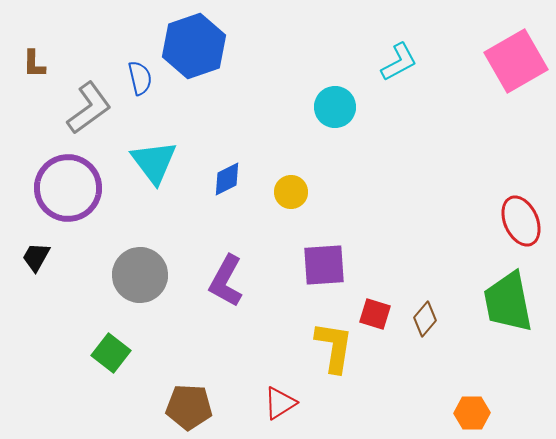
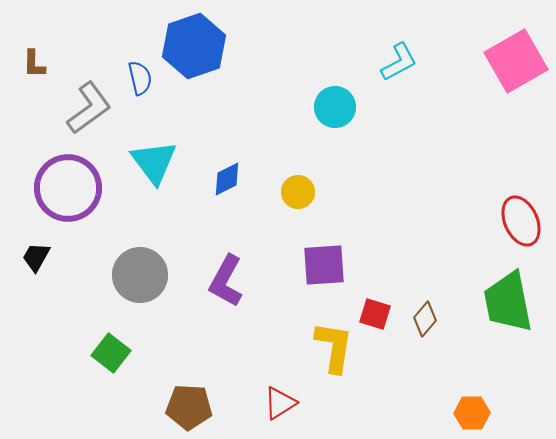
yellow circle: moved 7 px right
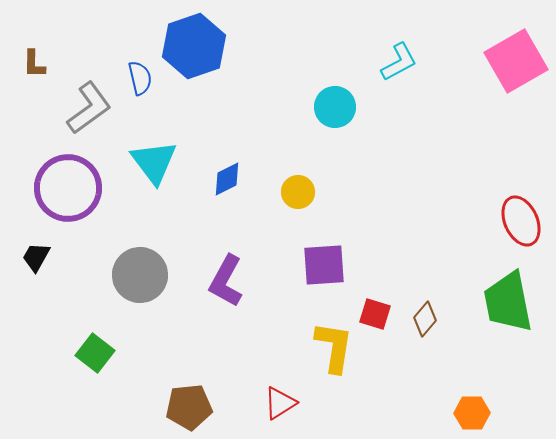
green square: moved 16 px left
brown pentagon: rotated 9 degrees counterclockwise
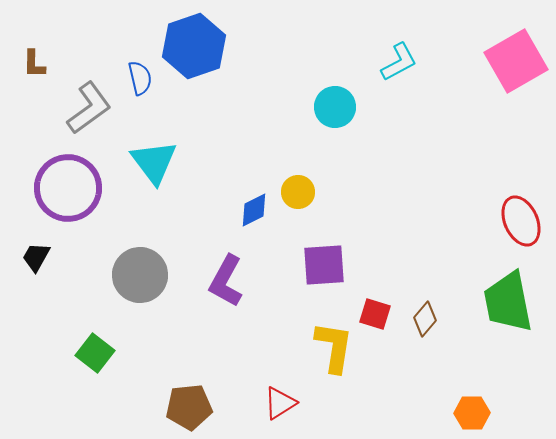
blue diamond: moved 27 px right, 31 px down
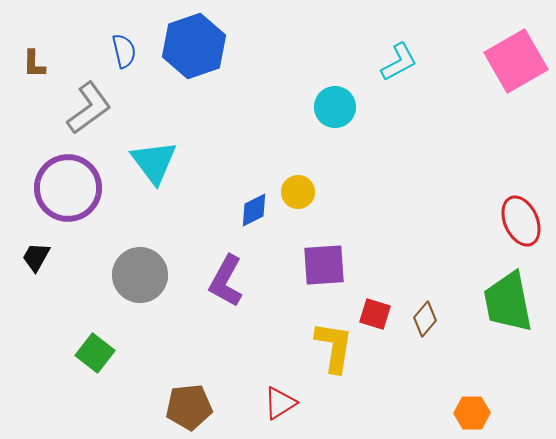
blue semicircle: moved 16 px left, 27 px up
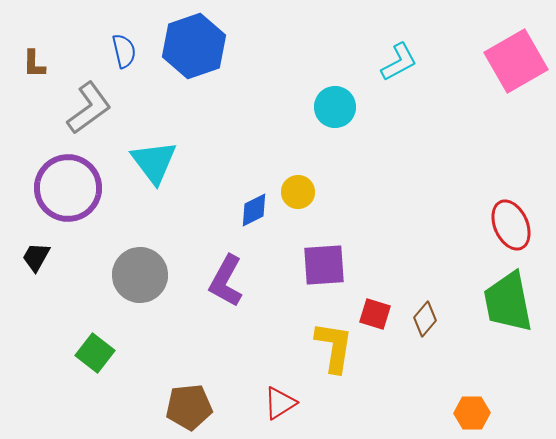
red ellipse: moved 10 px left, 4 px down
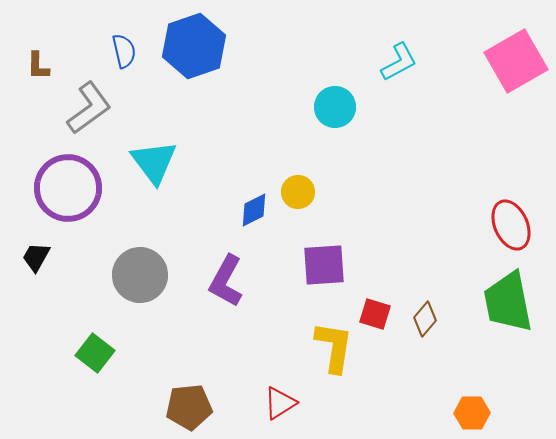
brown L-shape: moved 4 px right, 2 px down
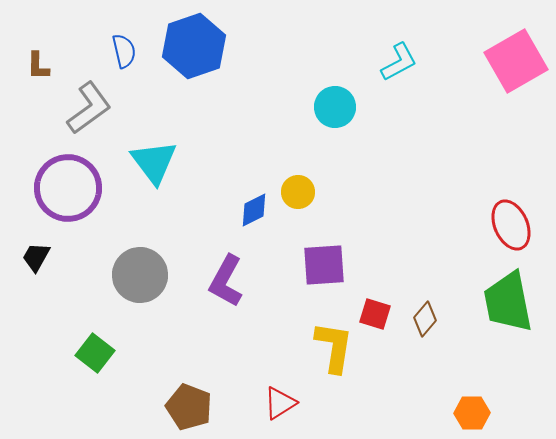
brown pentagon: rotated 27 degrees clockwise
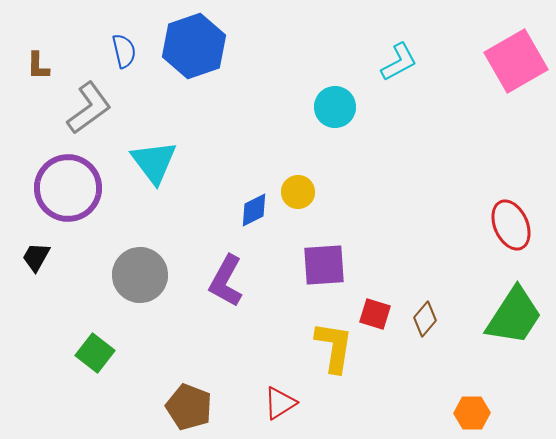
green trapezoid: moved 6 px right, 14 px down; rotated 136 degrees counterclockwise
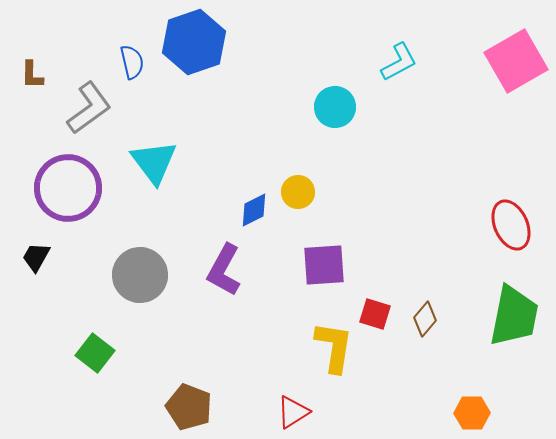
blue hexagon: moved 4 px up
blue semicircle: moved 8 px right, 11 px down
brown L-shape: moved 6 px left, 9 px down
purple L-shape: moved 2 px left, 11 px up
green trapezoid: rotated 22 degrees counterclockwise
red triangle: moved 13 px right, 9 px down
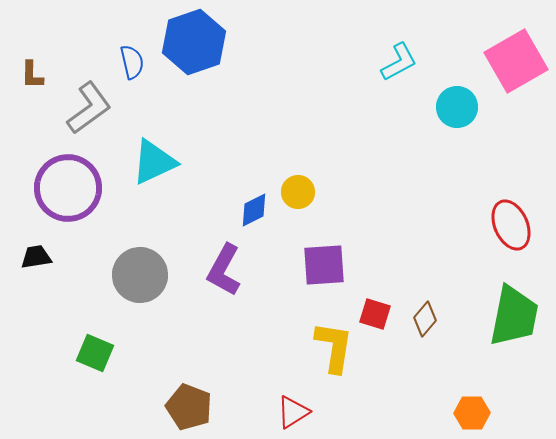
cyan circle: moved 122 px right
cyan triangle: rotated 42 degrees clockwise
black trapezoid: rotated 52 degrees clockwise
green square: rotated 15 degrees counterclockwise
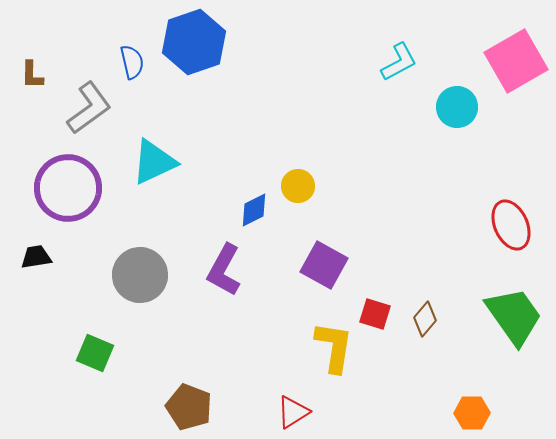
yellow circle: moved 6 px up
purple square: rotated 33 degrees clockwise
green trapezoid: rotated 46 degrees counterclockwise
